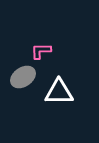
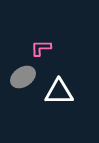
pink L-shape: moved 3 px up
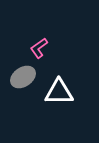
pink L-shape: moved 2 px left; rotated 35 degrees counterclockwise
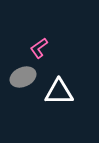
gray ellipse: rotated 10 degrees clockwise
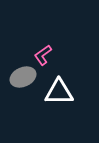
pink L-shape: moved 4 px right, 7 px down
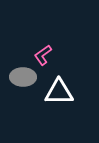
gray ellipse: rotated 25 degrees clockwise
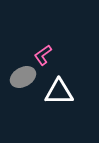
gray ellipse: rotated 30 degrees counterclockwise
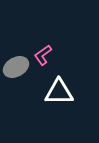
gray ellipse: moved 7 px left, 10 px up
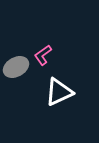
white triangle: rotated 24 degrees counterclockwise
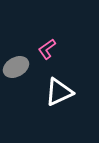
pink L-shape: moved 4 px right, 6 px up
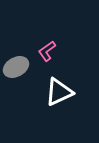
pink L-shape: moved 2 px down
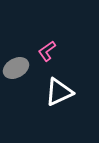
gray ellipse: moved 1 px down
